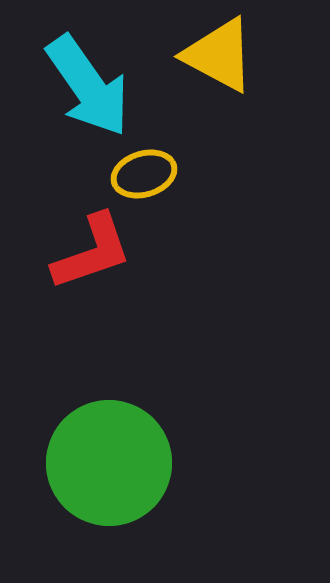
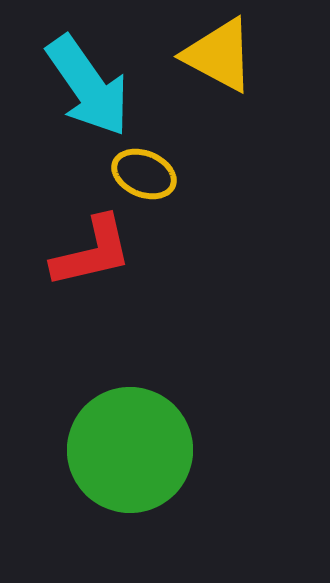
yellow ellipse: rotated 40 degrees clockwise
red L-shape: rotated 6 degrees clockwise
green circle: moved 21 px right, 13 px up
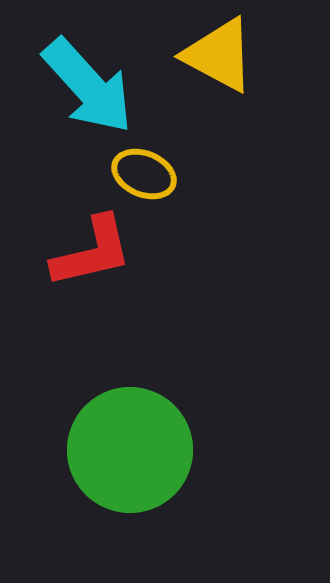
cyan arrow: rotated 7 degrees counterclockwise
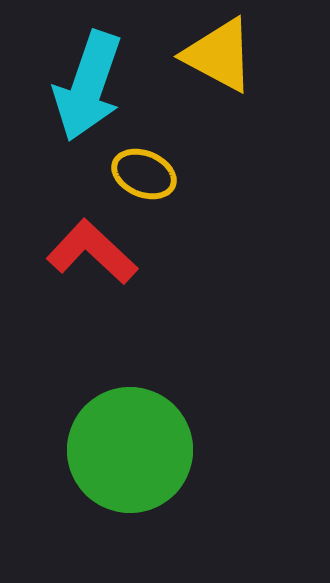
cyan arrow: rotated 61 degrees clockwise
red L-shape: rotated 124 degrees counterclockwise
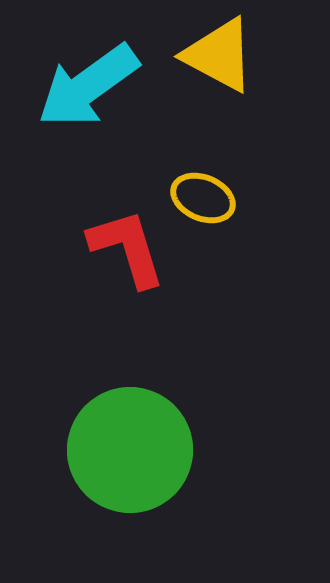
cyan arrow: rotated 35 degrees clockwise
yellow ellipse: moved 59 px right, 24 px down
red L-shape: moved 35 px right, 4 px up; rotated 30 degrees clockwise
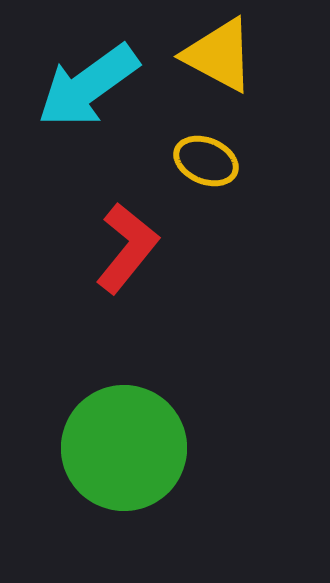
yellow ellipse: moved 3 px right, 37 px up
red L-shape: rotated 56 degrees clockwise
green circle: moved 6 px left, 2 px up
